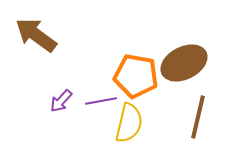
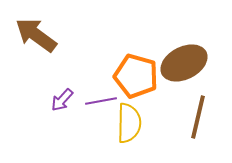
orange pentagon: rotated 6 degrees clockwise
purple arrow: moved 1 px right, 1 px up
yellow semicircle: rotated 12 degrees counterclockwise
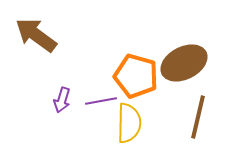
purple arrow: rotated 25 degrees counterclockwise
